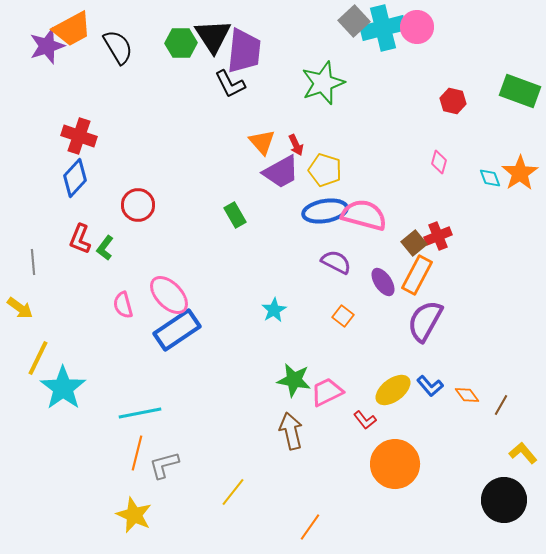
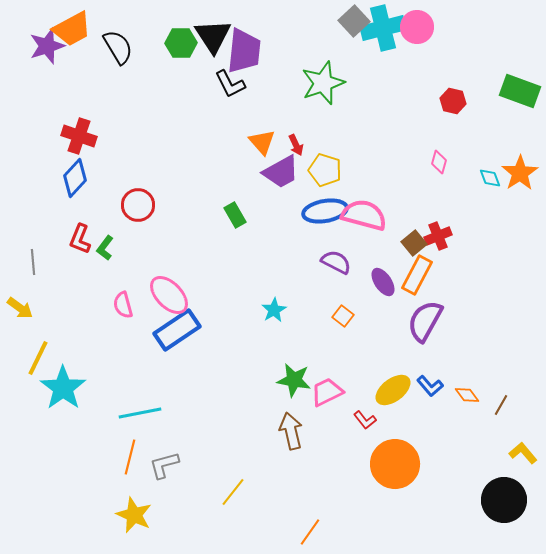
orange line at (137, 453): moved 7 px left, 4 px down
orange line at (310, 527): moved 5 px down
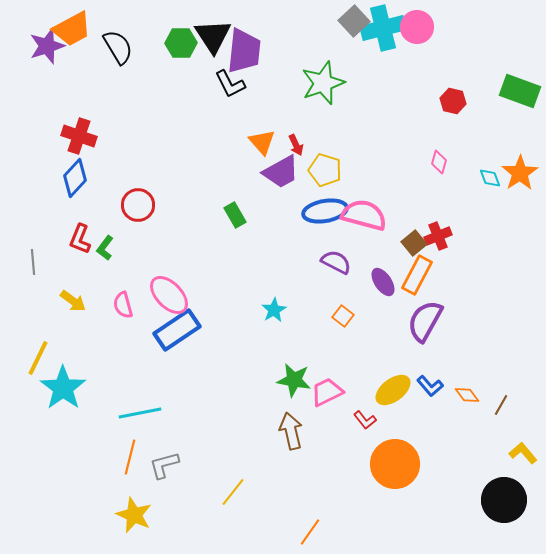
yellow arrow at (20, 308): moved 53 px right, 7 px up
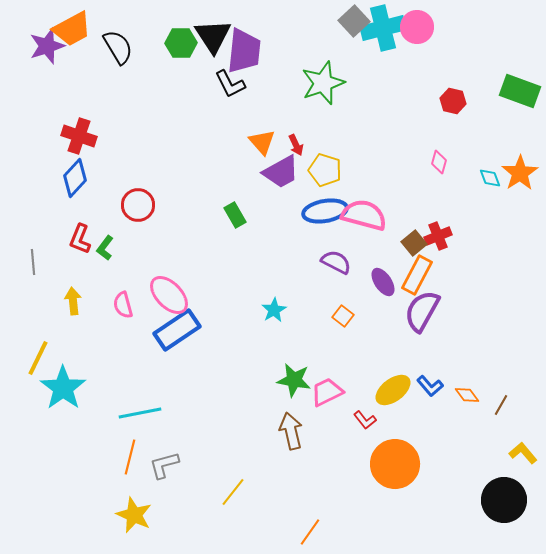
yellow arrow at (73, 301): rotated 132 degrees counterclockwise
purple semicircle at (425, 321): moved 3 px left, 10 px up
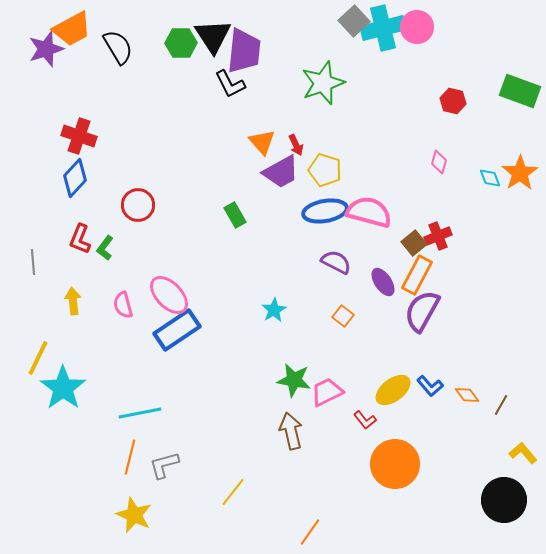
purple star at (47, 46): moved 1 px left, 3 px down
pink semicircle at (364, 215): moved 5 px right, 3 px up
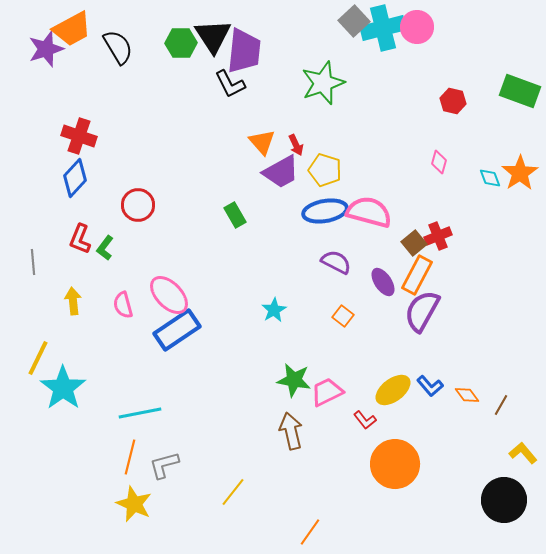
yellow star at (134, 515): moved 11 px up
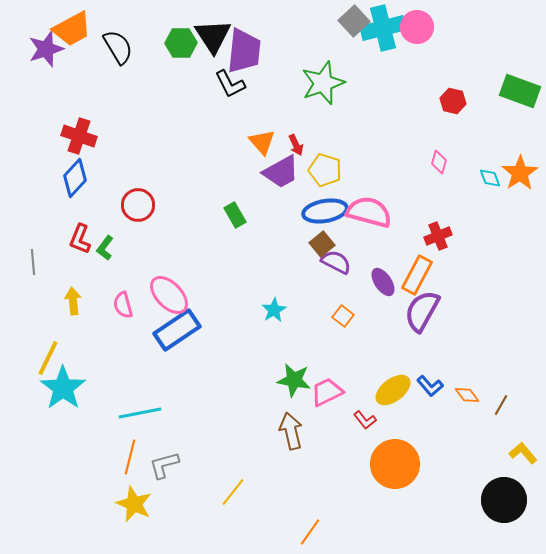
brown square at (414, 243): moved 92 px left, 1 px down
yellow line at (38, 358): moved 10 px right
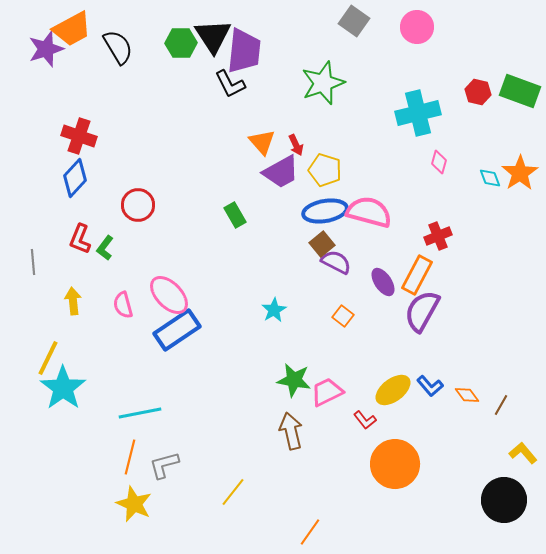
gray square at (354, 21): rotated 12 degrees counterclockwise
cyan cross at (383, 28): moved 35 px right, 85 px down
red hexagon at (453, 101): moved 25 px right, 9 px up
